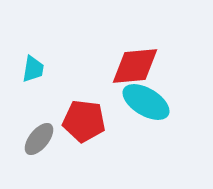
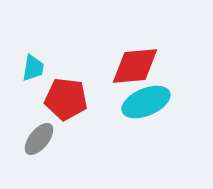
cyan trapezoid: moved 1 px up
cyan ellipse: rotated 54 degrees counterclockwise
red pentagon: moved 18 px left, 22 px up
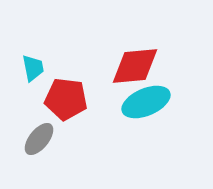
cyan trapezoid: rotated 20 degrees counterclockwise
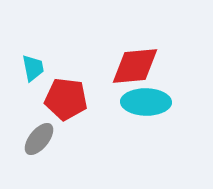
cyan ellipse: rotated 24 degrees clockwise
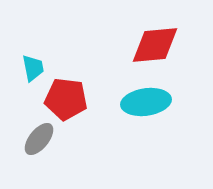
red diamond: moved 20 px right, 21 px up
cyan ellipse: rotated 9 degrees counterclockwise
